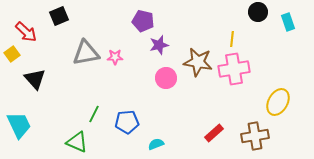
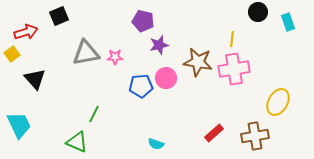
red arrow: rotated 60 degrees counterclockwise
blue pentagon: moved 14 px right, 36 px up
cyan semicircle: rotated 140 degrees counterclockwise
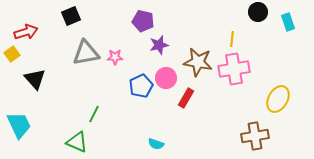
black square: moved 12 px right
blue pentagon: rotated 20 degrees counterclockwise
yellow ellipse: moved 3 px up
red rectangle: moved 28 px left, 35 px up; rotated 18 degrees counterclockwise
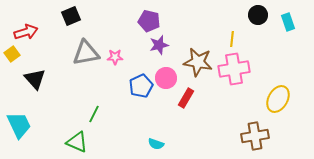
black circle: moved 3 px down
purple pentagon: moved 6 px right
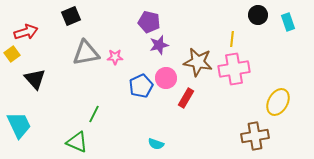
purple pentagon: moved 1 px down
yellow ellipse: moved 3 px down
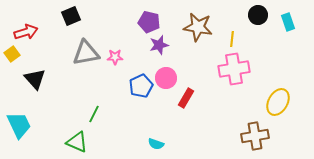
brown star: moved 35 px up
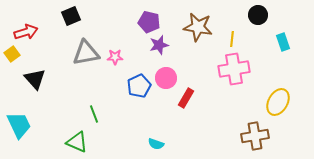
cyan rectangle: moved 5 px left, 20 px down
blue pentagon: moved 2 px left
green line: rotated 48 degrees counterclockwise
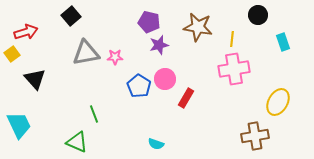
black square: rotated 18 degrees counterclockwise
pink circle: moved 1 px left, 1 px down
blue pentagon: rotated 15 degrees counterclockwise
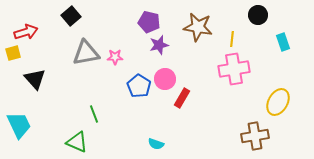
yellow square: moved 1 px right, 1 px up; rotated 21 degrees clockwise
red rectangle: moved 4 px left
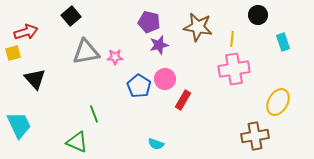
gray triangle: moved 1 px up
red rectangle: moved 1 px right, 2 px down
